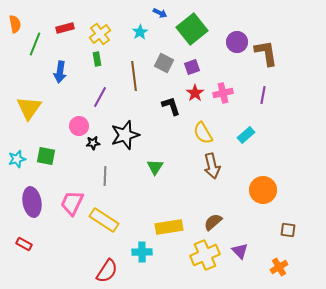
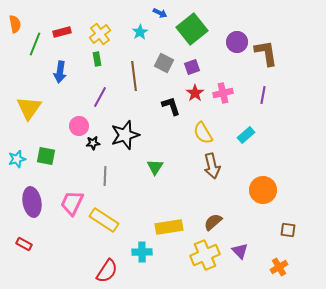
red rectangle at (65, 28): moved 3 px left, 4 px down
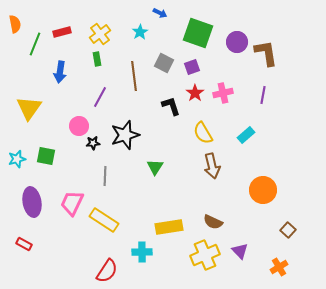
green square at (192, 29): moved 6 px right, 4 px down; rotated 32 degrees counterclockwise
brown semicircle at (213, 222): rotated 114 degrees counterclockwise
brown square at (288, 230): rotated 35 degrees clockwise
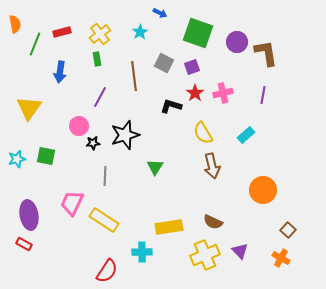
black L-shape at (171, 106): rotated 55 degrees counterclockwise
purple ellipse at (32, 202): moved 3 px left, 13 px down
orange cross at (279, 267): moved 2 px right, 9 px up; rotated 30 degrees counterclockwise
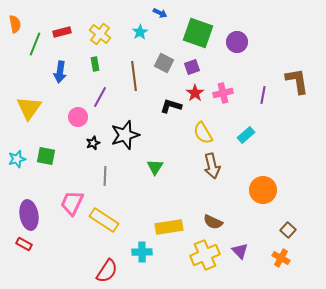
yellow cross at (100, 34): rotated 15 degrees counterclockwise
brown L-shape at (266, 53): moved 31 px right, 28 px down
green rectangle at (97, 59): moved 2 px left, 5 px down
pink circle at (79, 126): moved 1 px left, 9 px up
black star at (93, 143): rotated 16 degrees counterclockwise
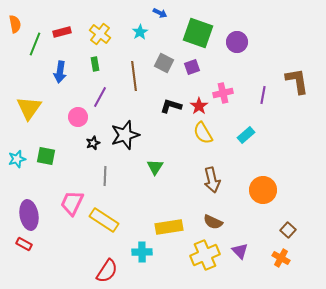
red star at (195, 93): moved 4 px right, 13 px down
brown arrow at (212, 166): moved 14 px down
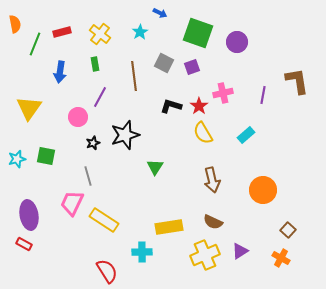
gray line at (105, 176): moved 17 px left; rotated 18 degrees counterclockwise
purple triangle at (240, 251): rotated 42 degrees clockwise
red semicircle at (107, 271): rotated 65 degrees counterclockwise
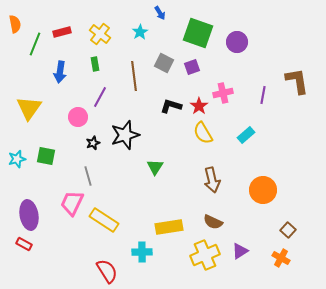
blue arrow at (160, 13): rotated 32 degrees clockwise
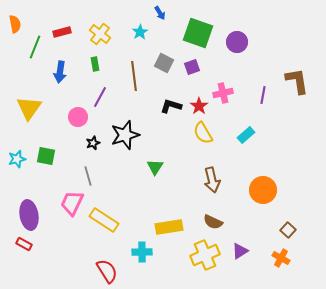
green line at (35, 44): moved 3 px down
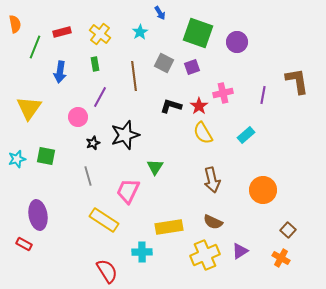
pink trapezoid at (72, 203): moved 56 px right, 12 px up
purple ellipse at (29, 215): moved 9 px right
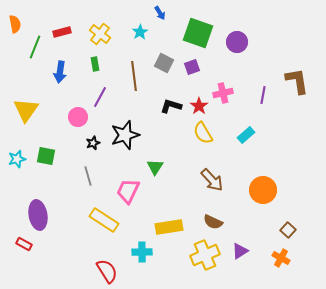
yellow triangle at (29, 108): moved 3 px left, 2 px down
brown arrow at (212, 180): rotated 30 degrees counterclockwise
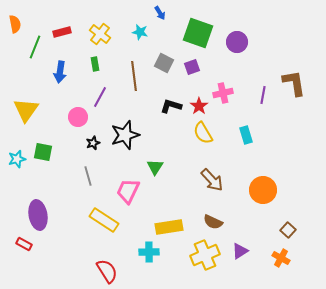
cyan star at (140, 32): rotated 28 degrees counterclockwise
brown L-shape at (297, 81): moved 3 px left, 2 px down
cyan rectangle at (246, 135): rotated 66 degrees counterclockwise
green square at (46, 156): moved 3 px left, 4 px up
cyan cross at (142, 252): moved 7 px right
